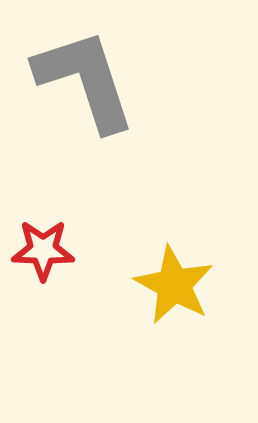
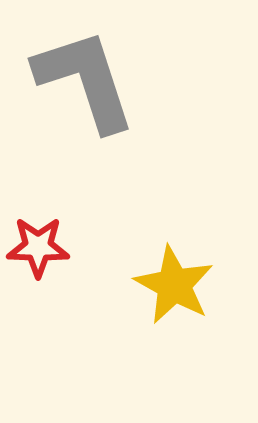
red star: moved 5 px left, 3 px up
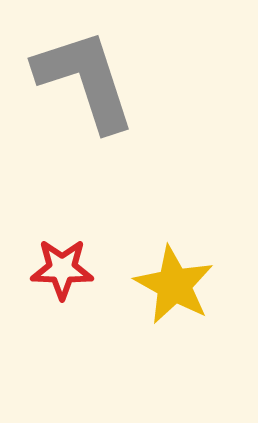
red star: moved 24 px right, 22 px down
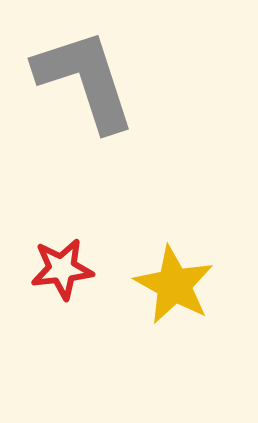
red star: rotated 8 degrees counterclockwise
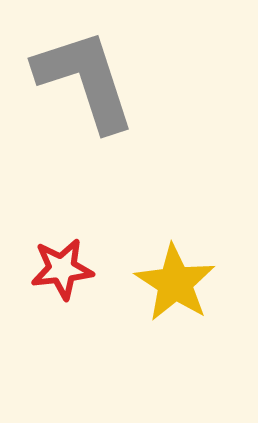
yellow star: moved 1 px right, 2 px up; rotated 4 degrees clockwise
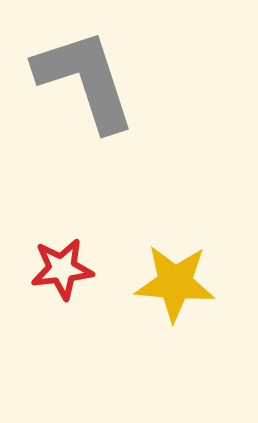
yellow star: rotated 28 degrees counterclockwise
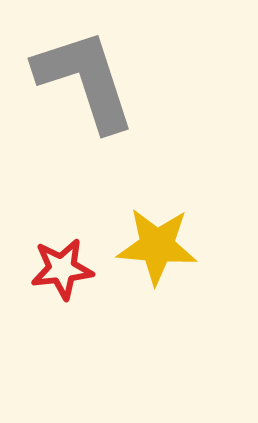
yellow star: moved 18 px left, 37 px up
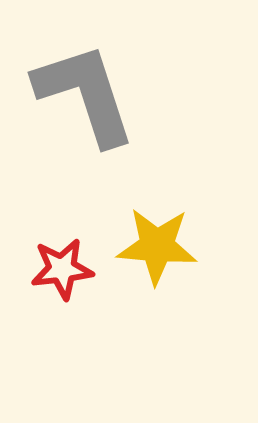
gray L-shape: moved 14 px down
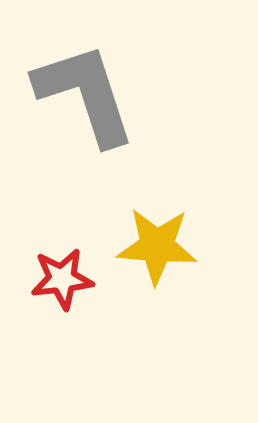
red star: moved 10 px down
